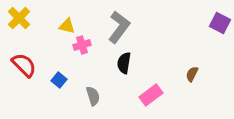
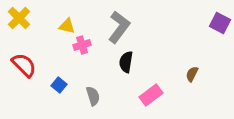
black semicircle: moved 2 px right, 1 px up
blue square: moved 5 px down
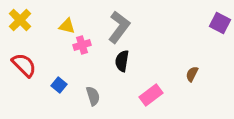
yellow cross: moved 1 px right, 2 px down
black semicircle: moved 4 px left, 1 px up
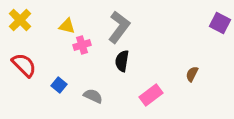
gray semicircle: rotated 48 degrees counterclockwise
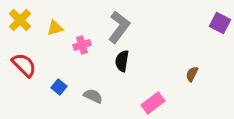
yellow triangle: moved 12 px left, 2 px down; rotated 30 degrees counterclockwise
blue square: moved 2 px down
pink rectangle: moved 2 px right, 8 px down
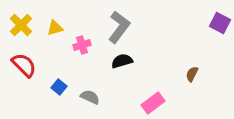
yellow cross: moved 1 px right, 5 px down
black semicircle: rotated 65 degrees clockwise
gray semicircle: moved 3 px left, 1 px down
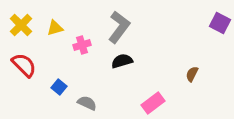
gray semicircle: moved 3 px left, 6 px down
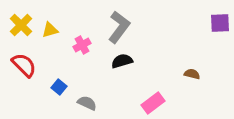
purple square: rotated 30 degrees counterclockwise
yellow triangle: moved 5 px left, 2 px down
pink cross: rotated 12 degrees counterclockwise
brown semicircle: rotated 77 degrees clockwise
